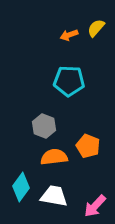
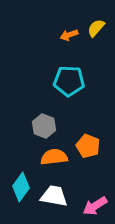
pink arrow: rotated 15 degrees clockwise
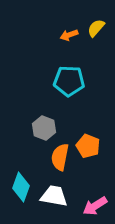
gray hexagon: moved 2 px down
orange semicircle: moved 6 px right; rotated 72 degrees counterclockwise
cyan diamond: rotated 16 degrees counterclockwise
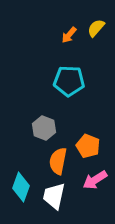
orange arrow: rotated 30 degrees counterclockwise
orange semicircle: moved 2 px left, 4 px down
white trapezoid: rotated 88 degrees counterclockwise
pink arrow: moved 26 px up
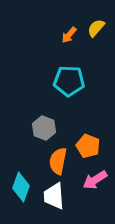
white trapezoid: rotated 16 degrees counterclockwise
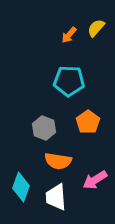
orange pentagon: moved 24 px up; rotated 15 degrees clockwise
orange semicircle: rotated 92 degrees counterclockwise
white trapezoid: moved 2 px right, 1 px down
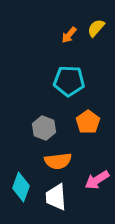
orange semicircle: rotated 16 degrees counterclockwise
pink arrow: moved 2 px right
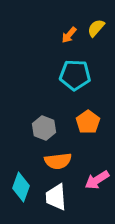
cyan pentagon: moved 6 px right, 6 px up
